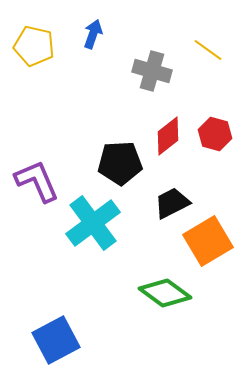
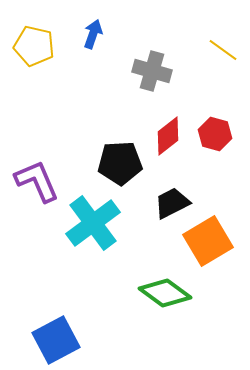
yellow line: moved 15 px right
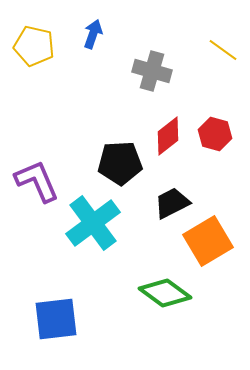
blue square: moved 21 px up; rotated 21 degrees clockwise
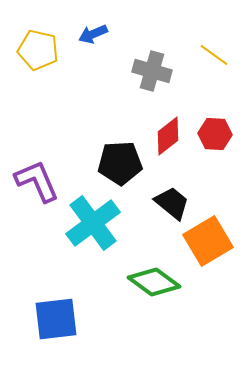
blue arrow: rotated 132 degrees counterclockwise
yellow pentagon: moved 4 px right, 4 px down
yellow line: moved 9 px left, 5 px down
red hexagon: rotated 12 degrees counterclockwise
black trapezoid: rotated 66 degrees clockwise
green diamond: moved 11 px left, 11 px up
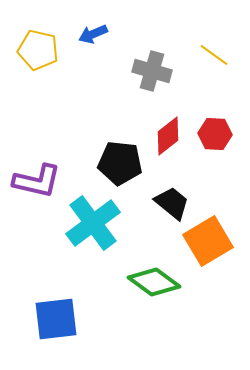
black pentagon: rotated 9 degrees clockwise
purple L-shape: rotated 126 degrees clockwise
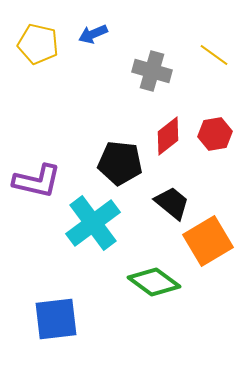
yellow pentagon: moved 6 px up
red hexagon: rotated 12 degrees counterclockwise
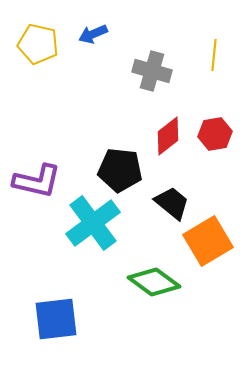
yellow line: rotated 60 degrees clockwise
black pentagon: moved 7 px down
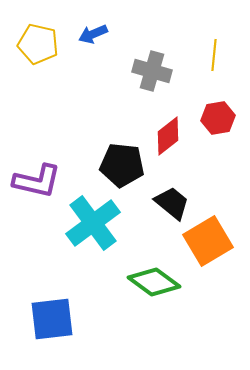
red hexagon: moved 3 px right, 16 px up
black pentagon: moved 2 px right, 5 px up
blue square: moved 4 px left
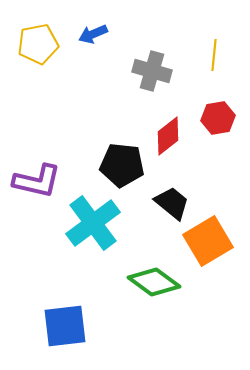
yellow pentagon: rotated 24 degrees counterclockwise
blue square: moved 13 px right, 7 px down
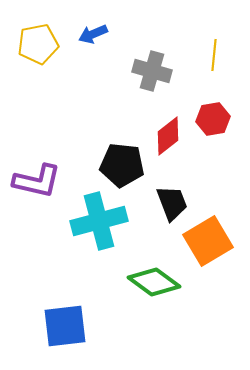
red hexagon: moved 5 px left, 1 px down
black trapezoid: rotated 30 degrees clockwise
cyan cross: moved 6 px right, 2 px up; rotated 22 degrees clockwise
